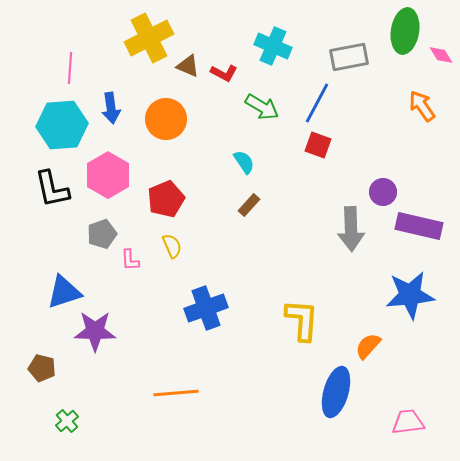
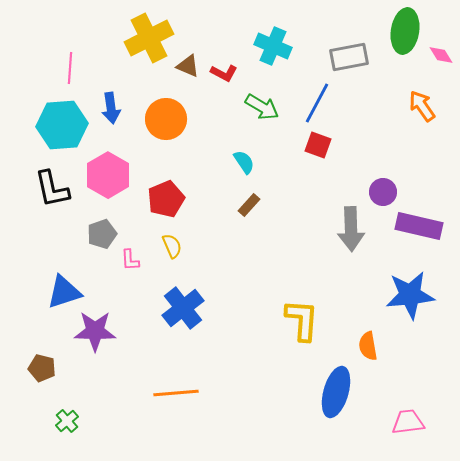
blue cross: moved 23 px left; rotated 18 degrees counterclockwise
orange semicircle: rotated 52 degrees counterclockwise
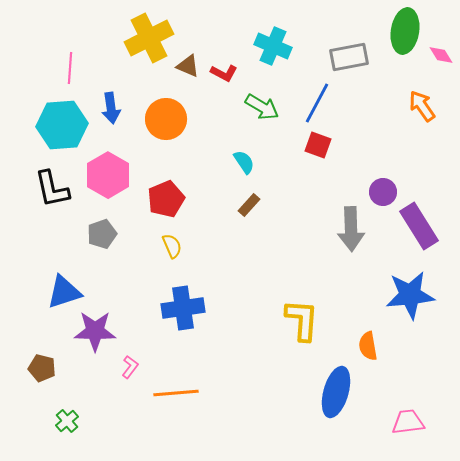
purple rectangle: rotated 45 degrees clockwise
pink L-shape: moved 107 px down; rotated 140 degrees counterclockwise
blue cross: rotated 30 degrees clockwise
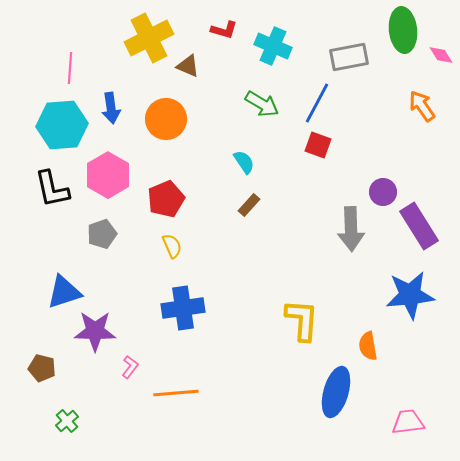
green ellipse: moved 2 px left, 1 px up; rotated 15 degrees counterclockwise
red L-shape: moved 43 px up; rotated 12 degrees counterclockwise
green arrow: moved 3 px up
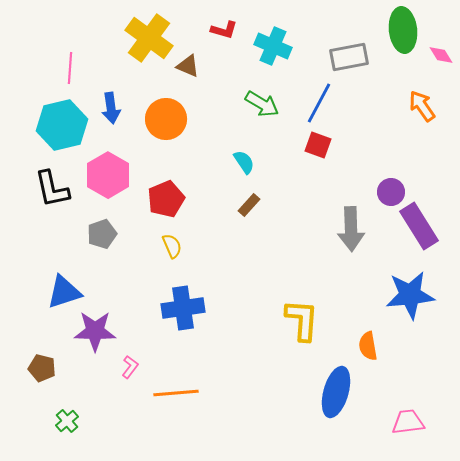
yellow cross: rotated 27 degrees counterclockwise
blue line: moved 2 px right
cyan hexagon: rotated 9 degrees counterclockwise
purple circle: moved 8 px right
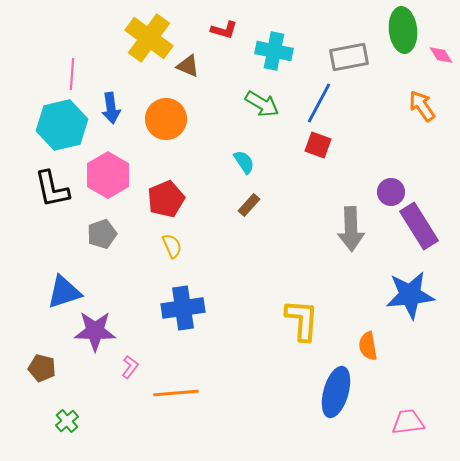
cyan cross: moved 1 px right, 5 px down; rotated 12 degrees counterclockwise
pink line: moved 2 px right, 6 px down
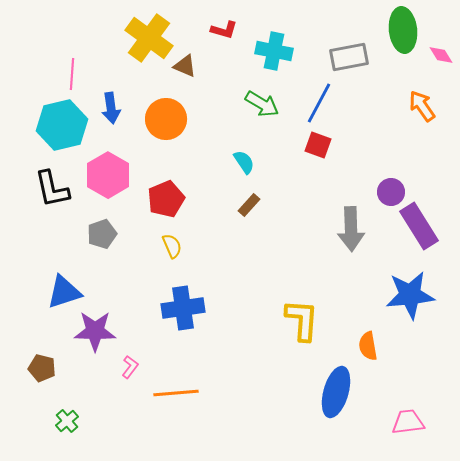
brown triangle: moved 3 px left
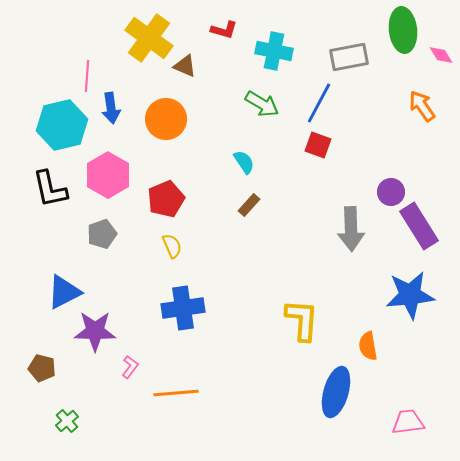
pink line: moved 15 px right, 2 px down
black L-shape: moved 2 px left
blue triangle: rotated 9 degrees counterclockwise
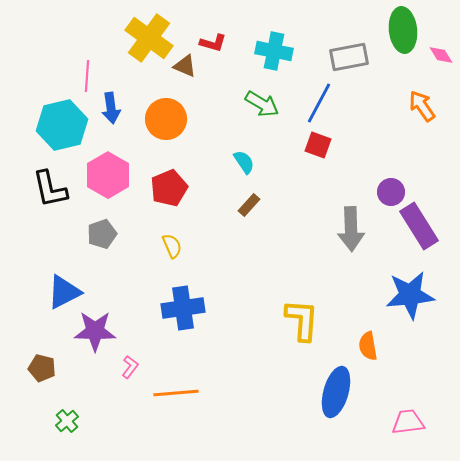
red L-shape: moved 11 px left, 13 px down
red pentagon: moved 3 px right, 11 px up
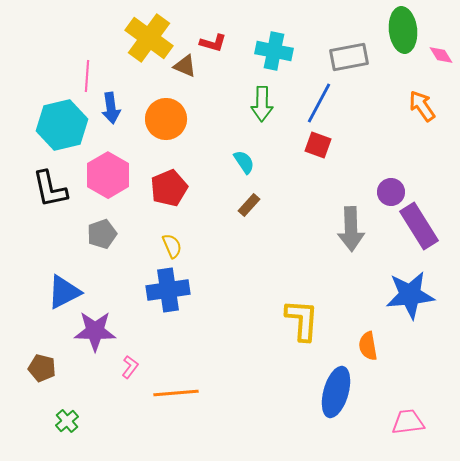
green arrow: rotated 60 degrees clockwise
blue cross: moved 15 px left, 18 px up
